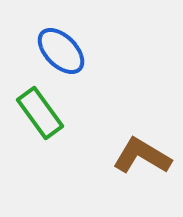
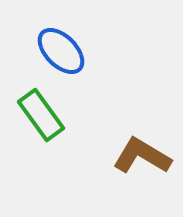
green rectangle: moved 1 px right, 2 px down
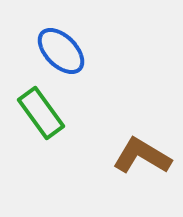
green rectangle: moved 2 px up
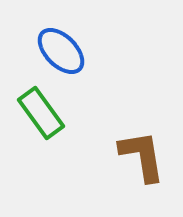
brown L-shape: rotated 50 degrees clockwise
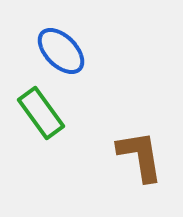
brown L-shape: moved 2 px left
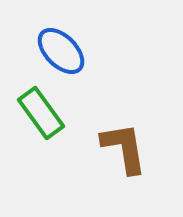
brown L-shape: moved 16 px left, 8 px up
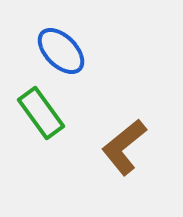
brown L-shape: moved 1 px up; rotated 120 degrees counterclockwise
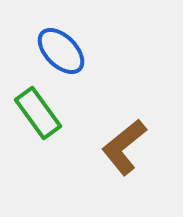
green rectangle: moved 3 px left
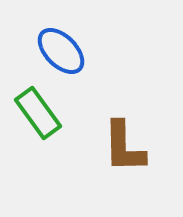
brown L-shape: rotated 52 degrees counterclockwise
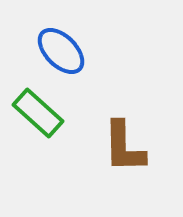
green rectangle: rotated 12 degrees counterclockwise
